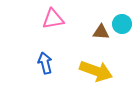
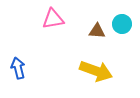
brown triangle: moved 4 px left, 1 px up
blue arrow: moved 27 px left, 5 px down
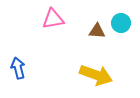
cyan circle: moved 1 px left, 1 px up
yellow arrow: moved 4 px down
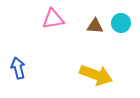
brown triangle: moved 2 px left, 5 px up
